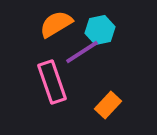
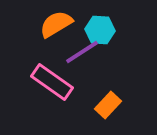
cyan hexagon: rotated 16 degrees clockwise
pink rectangle: rotated 36 degrees counterclockwise
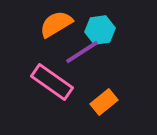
cyan hexagon: rotated 12 degrees counterclockwise
orange rectangle: moved 4 px left, 3 px up; rotated 8 degrees clockwise
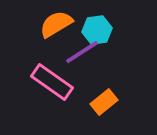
cyan hexagon: moved 3 px left
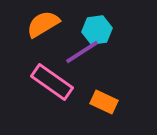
orange semicircle: moved 13 px left
orange rectangle: rotated 64 degrees clockwise
